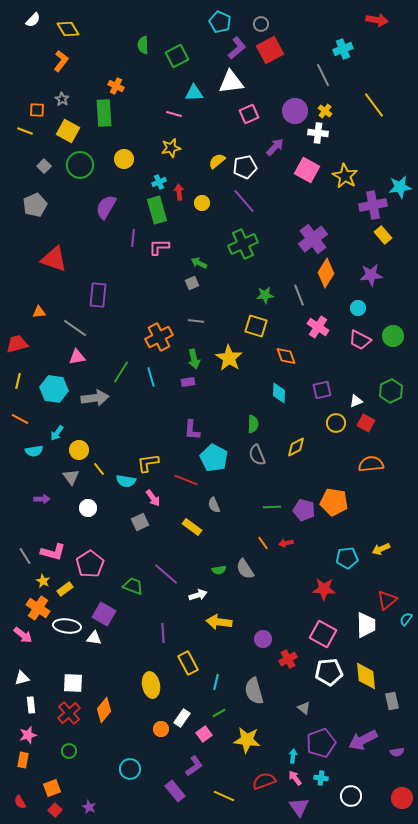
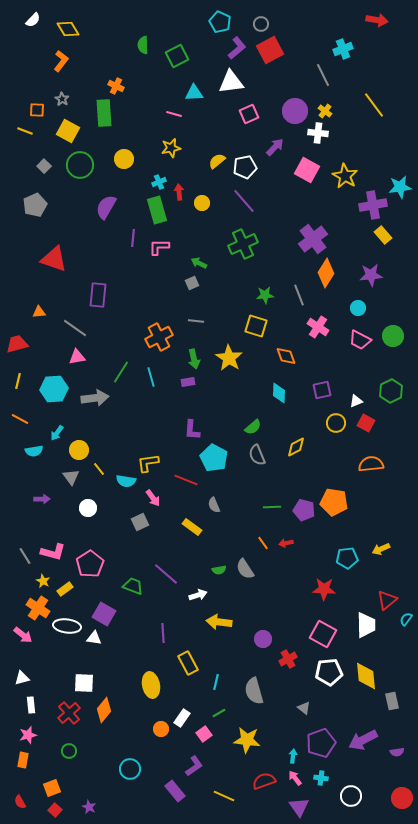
cyan hexagon at (54, 389): rotated 12 degrees counterclockwise
green semicircle at (253, 424): moved 3 px down; rotated 48 degrees clockwise
white square at (73, 683): moved 11 px right
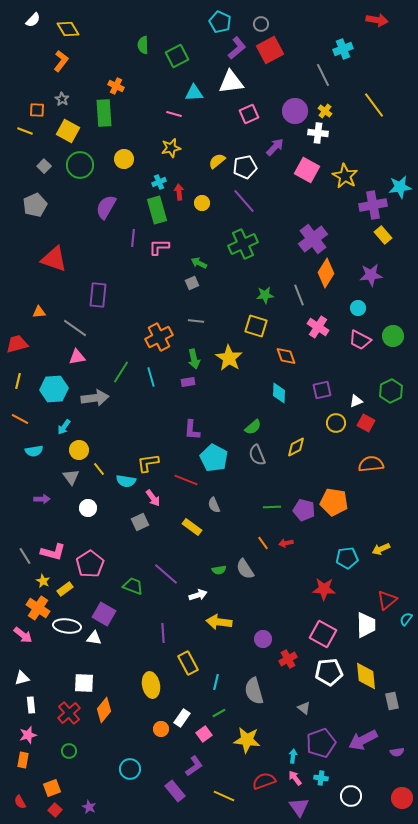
cyan arrow at (57, 433): moved 7 px right, 6 px up
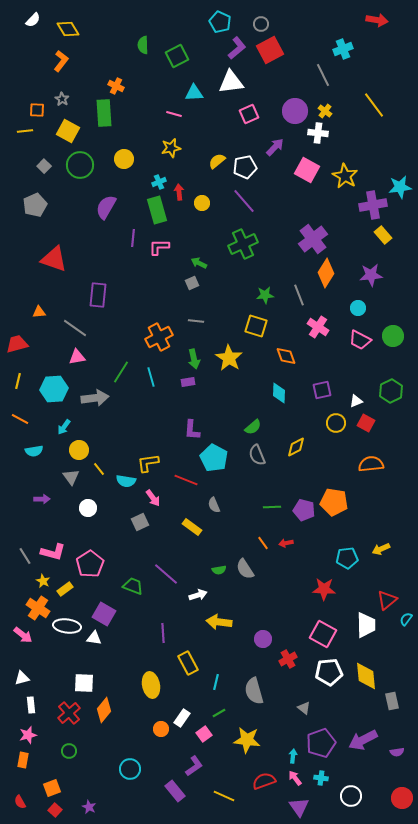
yellow line at (25, 131): rotated 28 degrees counterclockwise
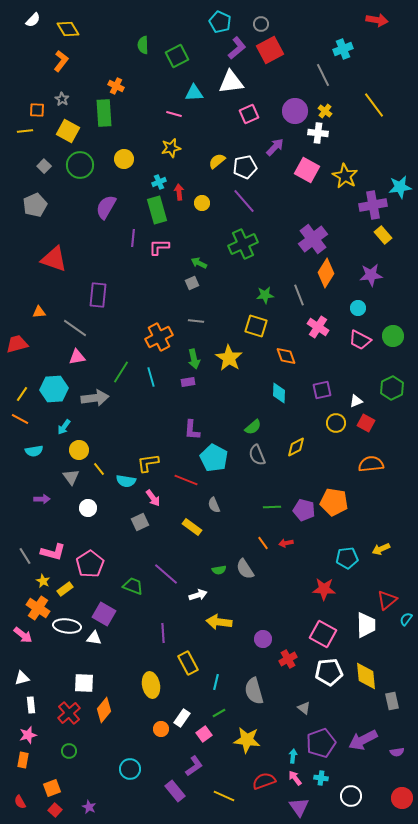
yellow line at (18, 381): moved 4 px right, 13 px down; rotated 21 degrees clockwise
green hexagon at (391, 391): moved 1 px right, 3 px up
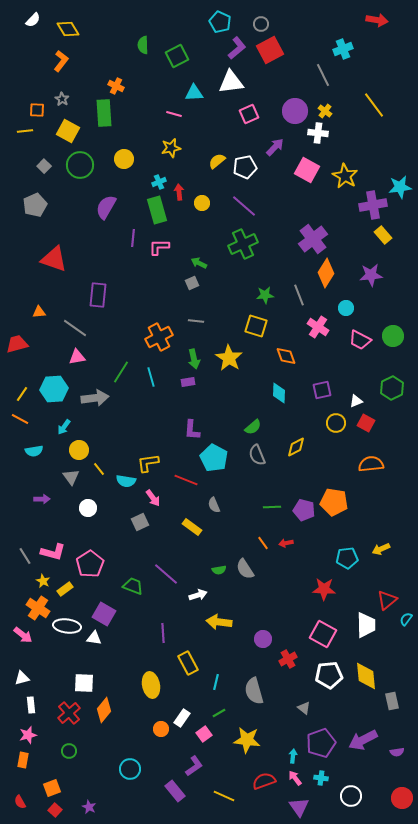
purple line at (244, 201): moved 5 px down; rotated 8 degrees counterclockwise
cyan circle at (358, 308): moved 12 px left
white pentagon at (329, 672): moved 3 px down
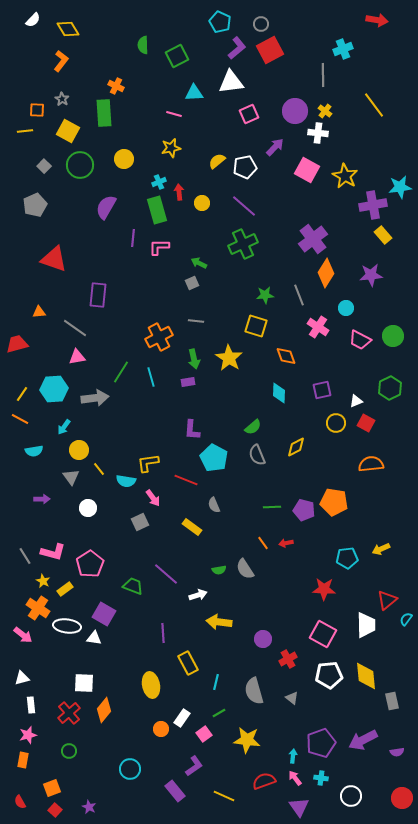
gray line at (323, 75): rotated 25 degrees clockwise
green hexagon at (392, 388): moved 2 px left
gray triangle at (304, 708): moved 12 px left, 10 px up
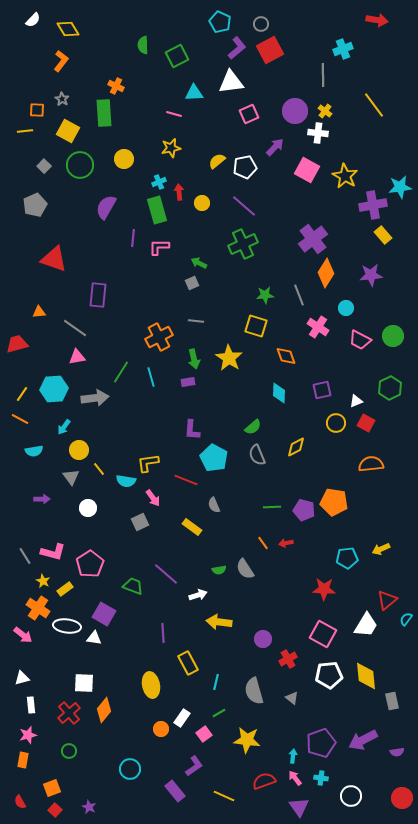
white trapezoid at (366, 625): rotated 32 degrees clockwise
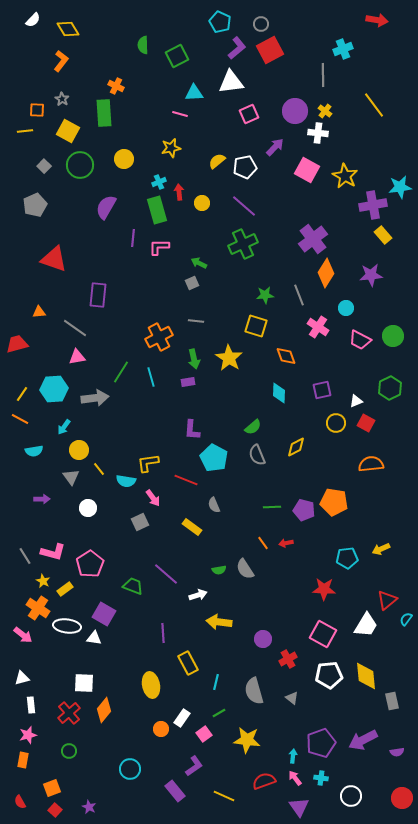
pink line at (174, 114): moved 6 px right
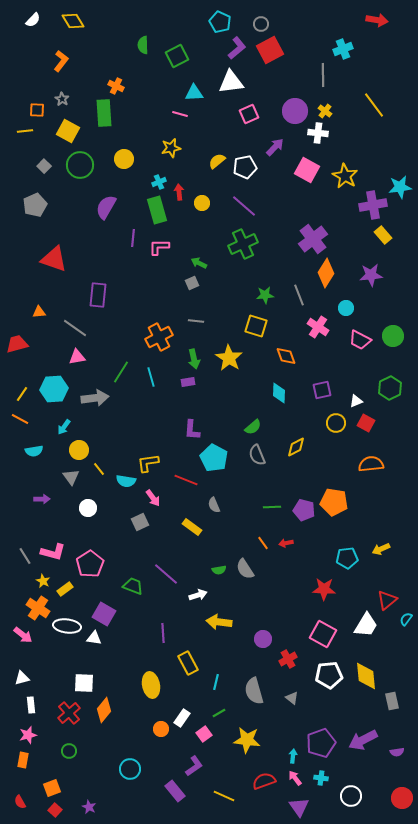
yellow diamond at (68, 29): moved 5 px right, 8 px up
